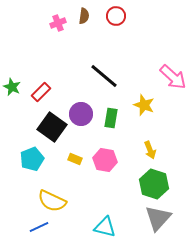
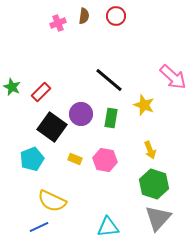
black line: moved 5 px right, 4 px down
cyan triangle: moved 3 px right; rotated 20 degrees counterclockwise
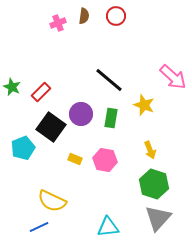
black square: moved 1 px left
cyan pentagon: moved 9 px left, 11 px up
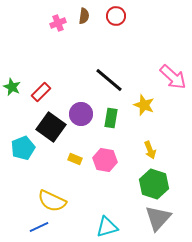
cyan triangle: moved 1 px left; rotated 10 degrees counterclockwise
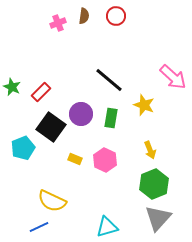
pink hexagon: rotated 15 degrees clockwise
green hexagon: rotated 20 degrees clockwise
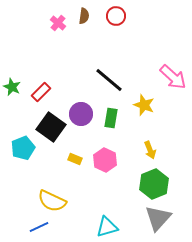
pink cross: rotated 28 degrees counterclockwise
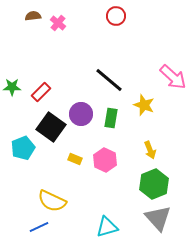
brown semicircle: moved 51 px left; rotated 105 degrees counterclockwise
green star: rotated 24 degrees counterclockwise
gray triangle: rotated 24 degrees counterclockwise
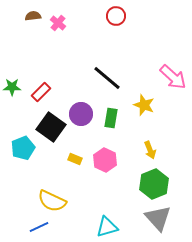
black line: moved 2 px left, 2 px up
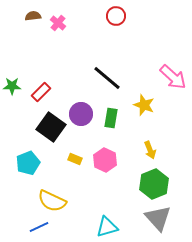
green star: moved 1 px up
cyan pentagon: moved 5 px right, 15 px down
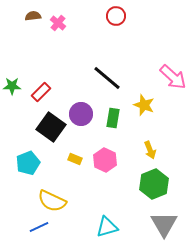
green rectangle: moved 2 px right
gray triangle: moved 6 px right, 6 px down; rotated 12 degrees clockwise
